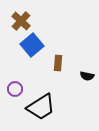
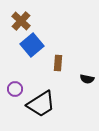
black semicircle: moved 3 px down
black trapezoid: moved 3 px up
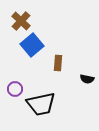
black trapezoid: rotated 20 degrees clockwise
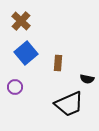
blue square: moved 6 px left, 8 px down
purple circle: moved 2 px up
black trapezoid: moved 28 px right; rotated 12 degrees counterclockwise
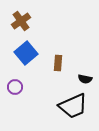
brown cross: rotated 12 degrees clockwise
black semicircle: moved 2 px left
black trapezoid: moved 4 px right, 2 px down
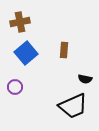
brown cross: moved 1 px left, 1 px down; rotated 24 degrees clockwise
brown rectangle: moved 6 px right, 13 px up
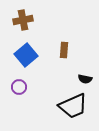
brown cross: moved 3 px right, 2 px up
blue square: moved 2 px down
purple circle: moved 4 px right
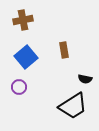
brown rectangle: rotated 14 degrees counterclockwise
blue square: moved 2 px down
black trapezoid: rotated 8 degrees counterclockwise
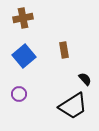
brown cross: moved 2 px up
blue square: moved 2 px left, 1 px up
black semicircle: rotated 144 degrees counterclockwise
purple circle: moved 7 px down
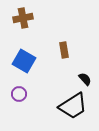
blue square: moved 5 px down; rotated 20 degrees counterclockwise
